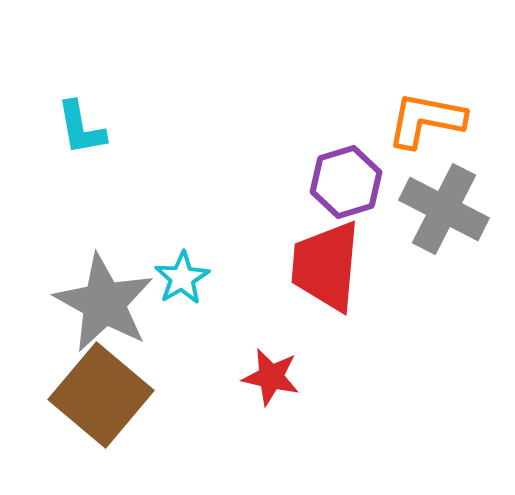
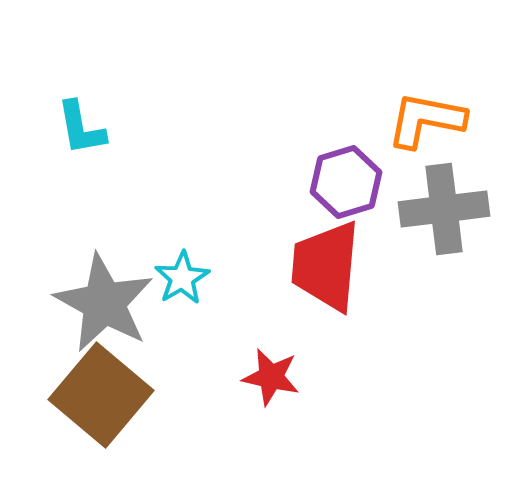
gray cross: rotated 34 degrees counterclockwise
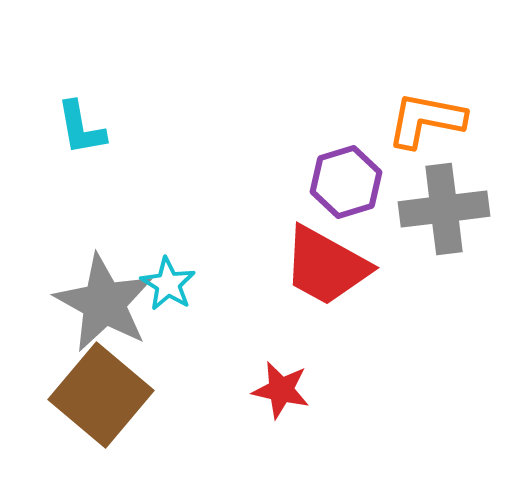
red trapezoid: rotated 66 degrees counterclockwise
cyan star: moved 14 px left, 6 px down; rotated 10 degrees counterclockwise
red star: moved 10 px right, 13 px down
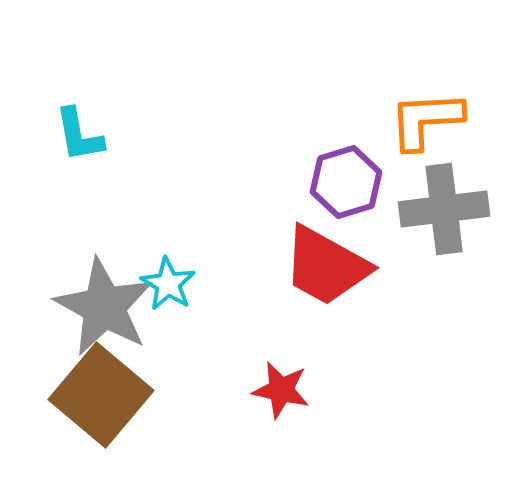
orange L-shape: rotated 14 degrees counterclockwise
cyan L-shape: moved 2 px left, 7 px down
gray star: moved 4 px down
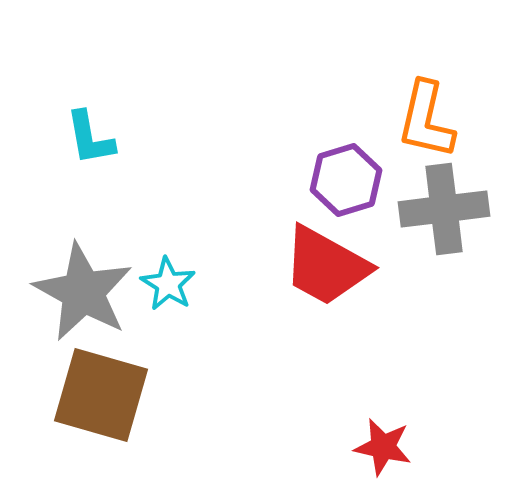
orange L-shape: rotated 74 degrees counterclockwise
cyan L-shape: moved 11 px right, 3 px down
purple hexagon: moved 2 px up
gray star: moved 21 px left, 15 px up
red star: moved 102 px right, 57 px down
brown square: rotated 24 degrees counterclockwise
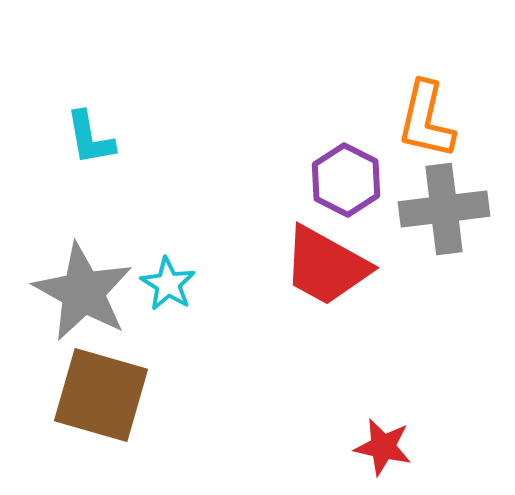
purple hexagon: rotated 16 degrees counterclockwise
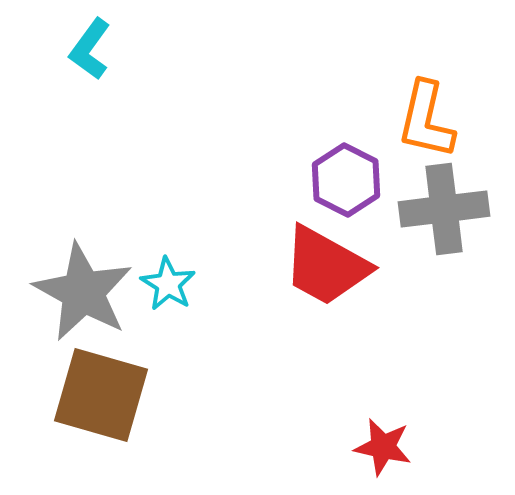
cyan L-shape: moved 89 px up; rotated 46 degrees clockwise
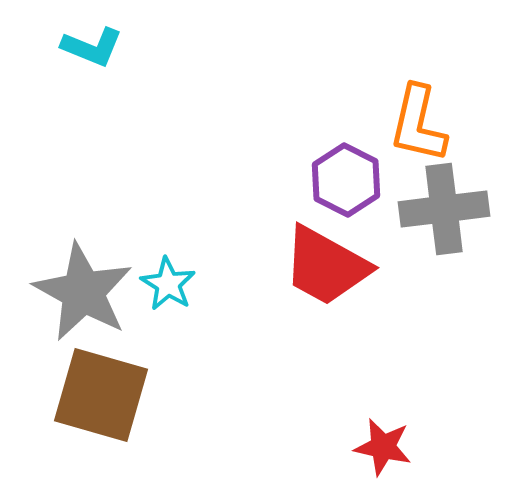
cyan L-shape: moved 2 px right, 2 px up; rotated 104 degrees counterclockwise
orange L-shape: moved 8 px left, 4 px down
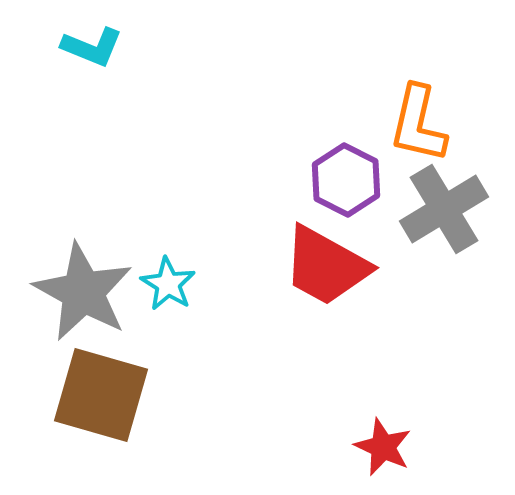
gray cross: rotated 24 degrees counterclockwise
red star: rotated 12 degrees clockwise
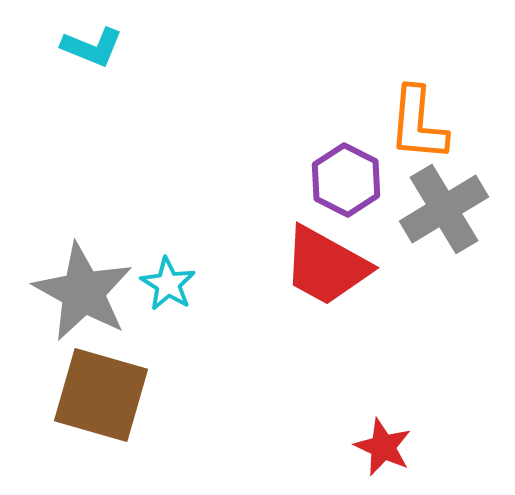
orange L-shape: rotated 8 degrees counterclockwise
